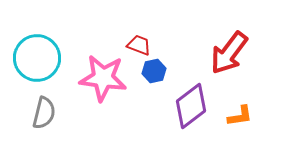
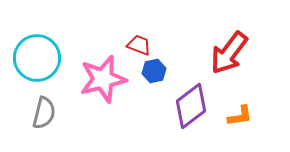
pink star: moved 1 px down; rotated 21 degrees counterclockwise
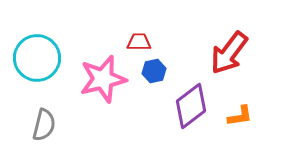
red trapezoid: moved 3 px up; rotated 20 degrees counterclockwise
gray semicircle: moved 12 px down
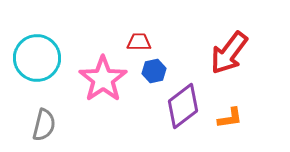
pink star: rotated 21 degrees counterclockwise
purple diamond: moved 8 px left
orange L-shape: moved 10 px left, 2 px down
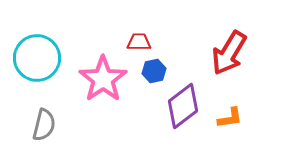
red arrow: rotated 6 degrees counterclockwise
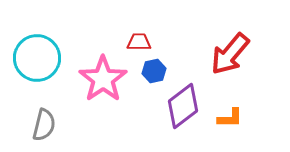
red arrow: moved 1 px right, 1 px down; rotated 9 degrees clockwise
orange L-shape: rotated 8 degrees clockwise
